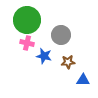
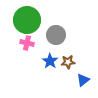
gray circle: moved 5 px left
blue star: moved 6 px right, 5 px down; rotated 21 degrees clockwise
blue triangle: rotated 40 degrees counterclockwise
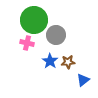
green circle: moved 7 px right
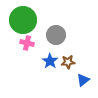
green circle: moved 11 px left
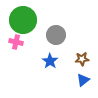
pink cross: moved 11 px left, 1 px up
brown star: moved 14 px right, 3 px up
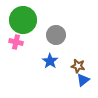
brown star: moved 4 px left, 7 px down; rotated 16 degrees clockwise
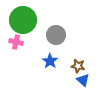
blue triangle: rotated 40 degrees counterclockwise
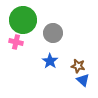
gray circle: moved 3 px left, 2 px up
